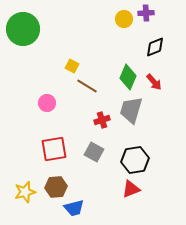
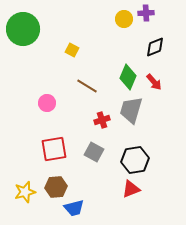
yellow square: moved 16 px up
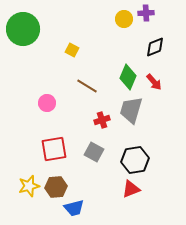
yellow star: moved 4 px right, 6 px up
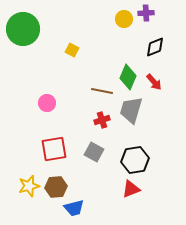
brown line: moved 15 px right, 5 px down; rotated 20 degrees counterclockwise
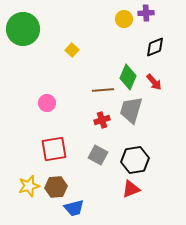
yellow square: rotated 16 degrees clockwise
brown line: moved 1 px right, 1 px up; rotated 15 degrees counterclockwise
gray square: moved 4 px right, 3 px down
